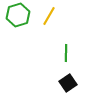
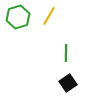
green hexagon: moved 2 px down
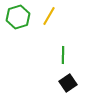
green line: moved 3 px left, 2 px down
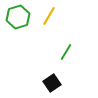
green line: moved 3 px right, 3 px up; rotated 30 degrees clockwise
black square: moved 16 px left
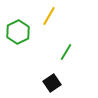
green hexagon: moved 15 px down; rotated 10 degrees counterclockwise
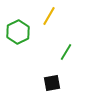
black square: rotated 24 degrees clockwise
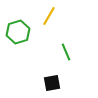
green hexagon: rotated 10 degrees clockwise
green line: rotated 54 degrees counterclockwise
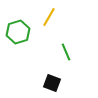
yellow line: moved 1 px down
black square: rotated 30 degrees clockwise
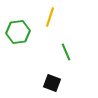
yellow line: moved 1 px right; rotated 12 degrees counterclockwise
green hexagon: rotated 10 degrees clockwise
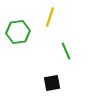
green line: moved 1 px up
black square: rotated 30 degrees counterclockwise
